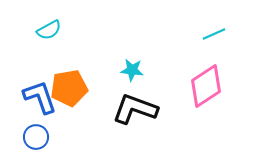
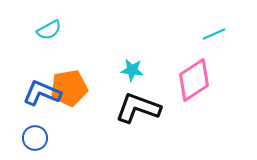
pink diamond: moved 12 px left, 6 px up
blue L-shape: moved 2 px right, 4 px up; rotated 48 degrees counterclockwise
black L-shape: moved 3 px right, 1 px up
blue circle: moved 1 px left, 1 px down
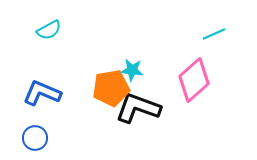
pink diamond: rotated 9 degrees counterclockwise
orange pentagon: moved 42 px right
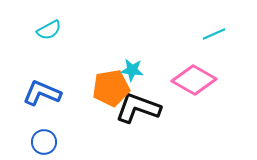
pink diamond: rotated 72 degrees clockwise
blue circle: moved 9 px right, 4 px down
